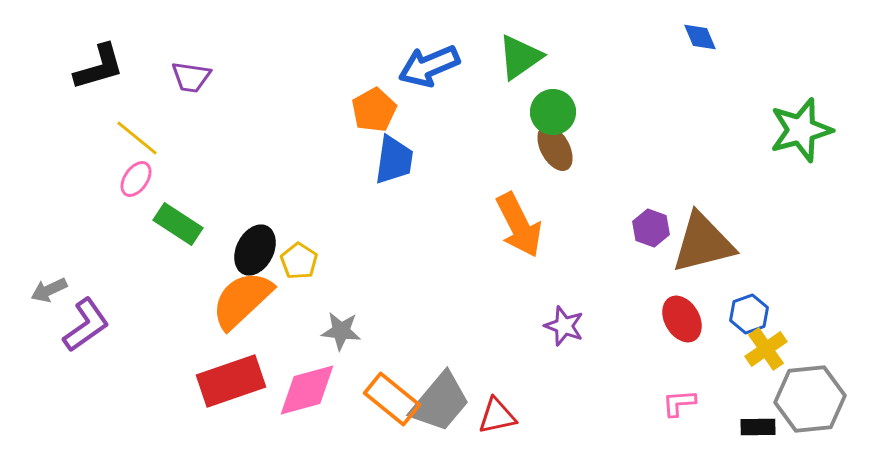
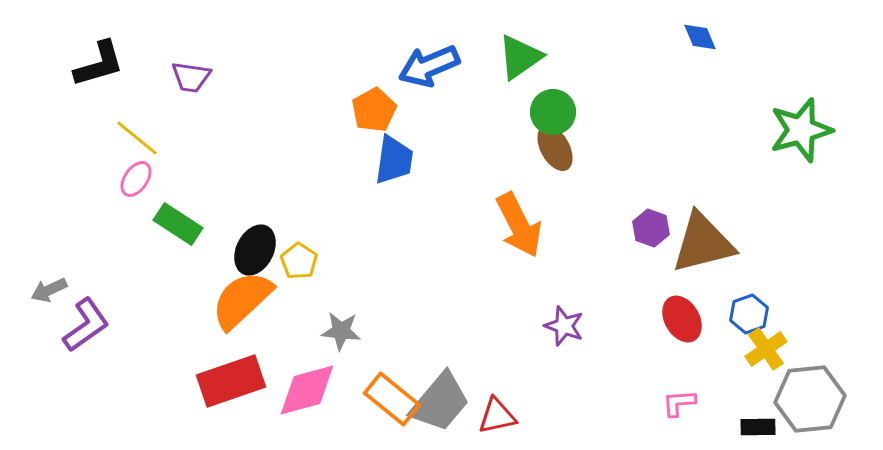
black L-shape: moved 3 px up
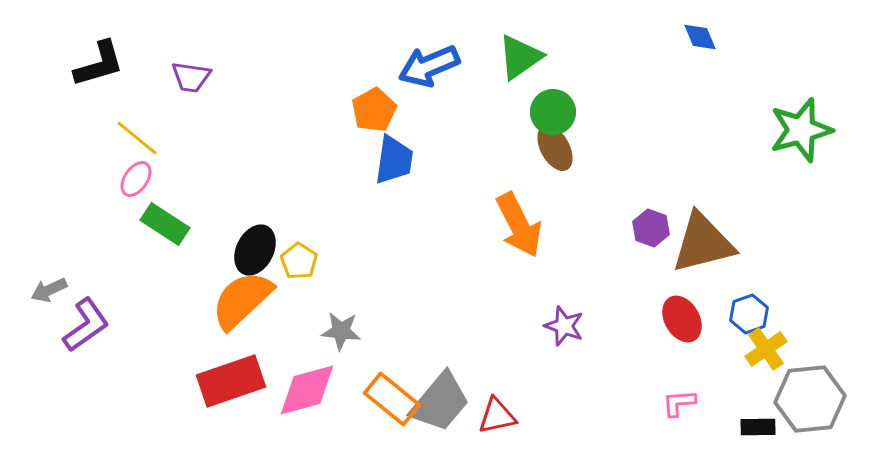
green rectangle: moved 13 px left
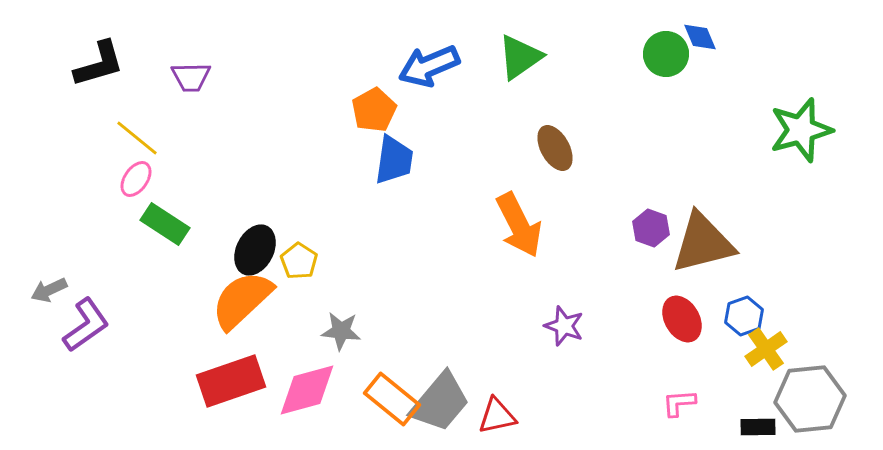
purple trapezoid: rotated 9 degrees counterclockwise
green circle: moved 113 px right, 58 px up
blue hexagon: moved 5 px left, 2 px down
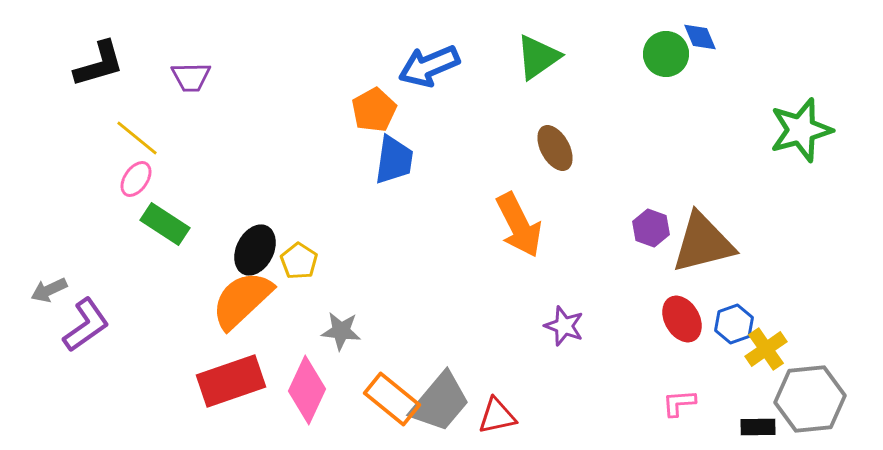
green triangle: moved 18 px right
blue hexagon: moved 10 px left, 8 px down
pink diamond: rotated 50 degrees counterclockwise
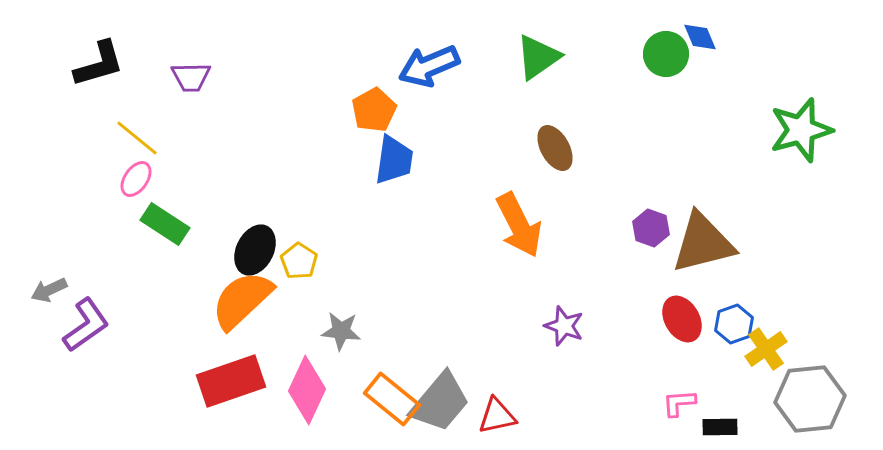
black rectangle: moved 38 px left
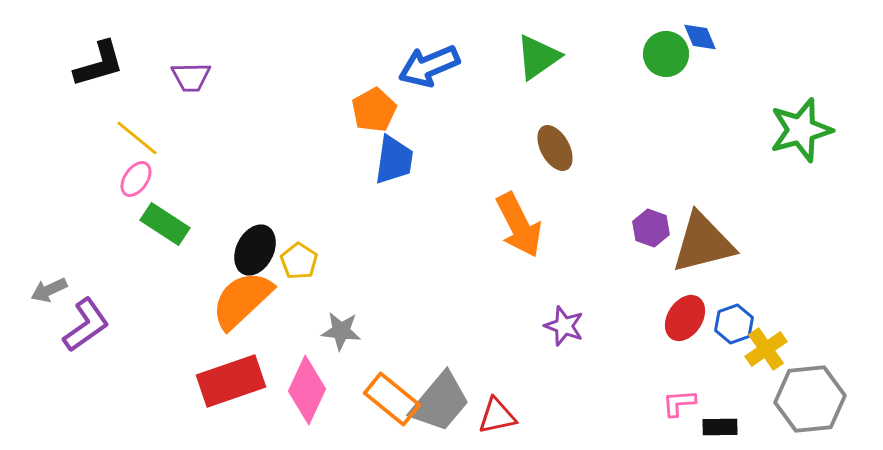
red ellipse: moved 3 px right, 1 px up; rotated 63 degrees clockwise
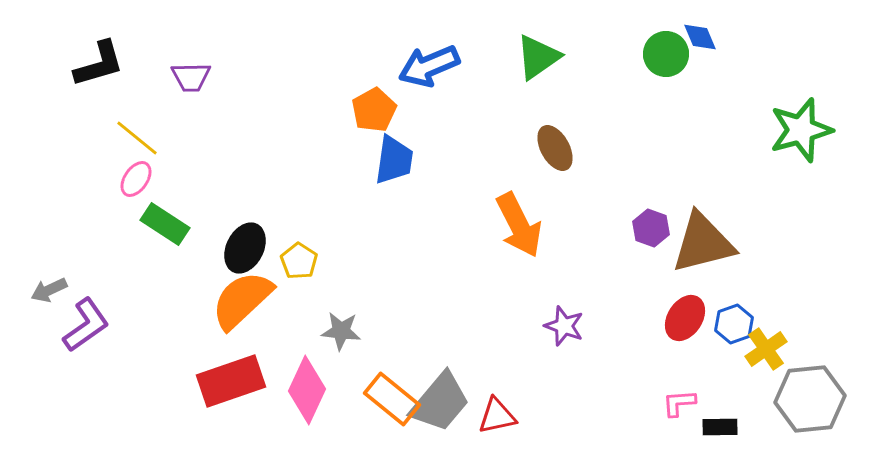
black ellipse: moved 10 px left, 2 px up
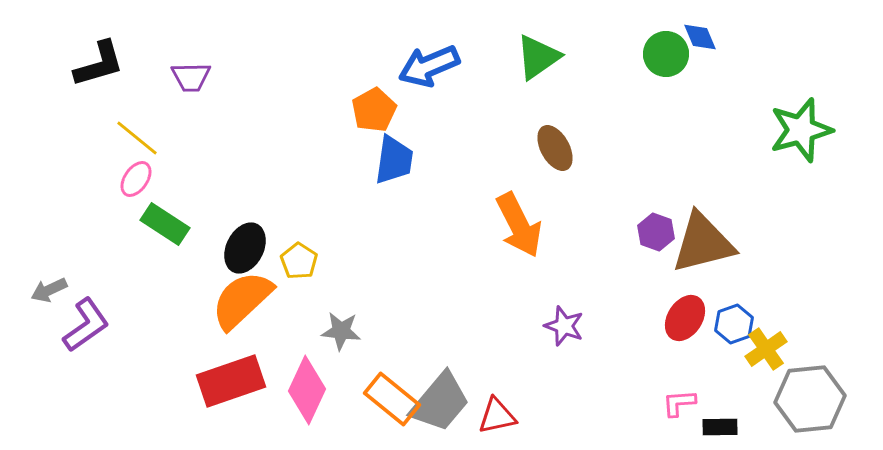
purple hexagon: moved 5 px right, 4 px down
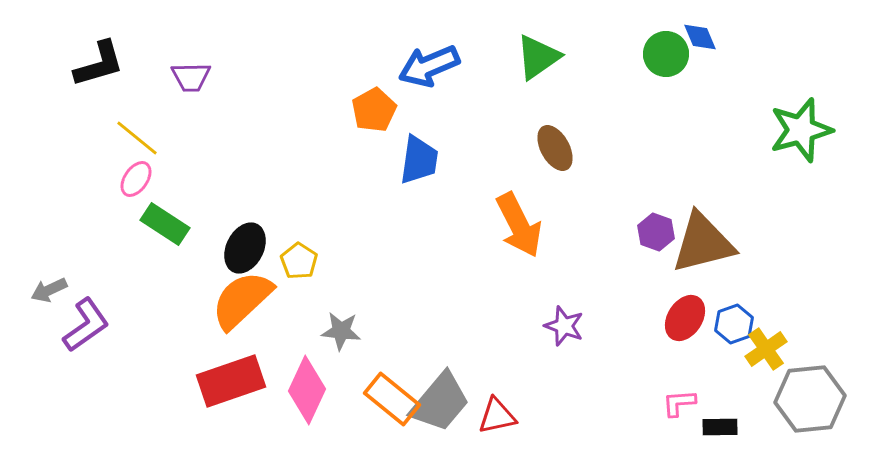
blue trapezoid: moved 25 px right
